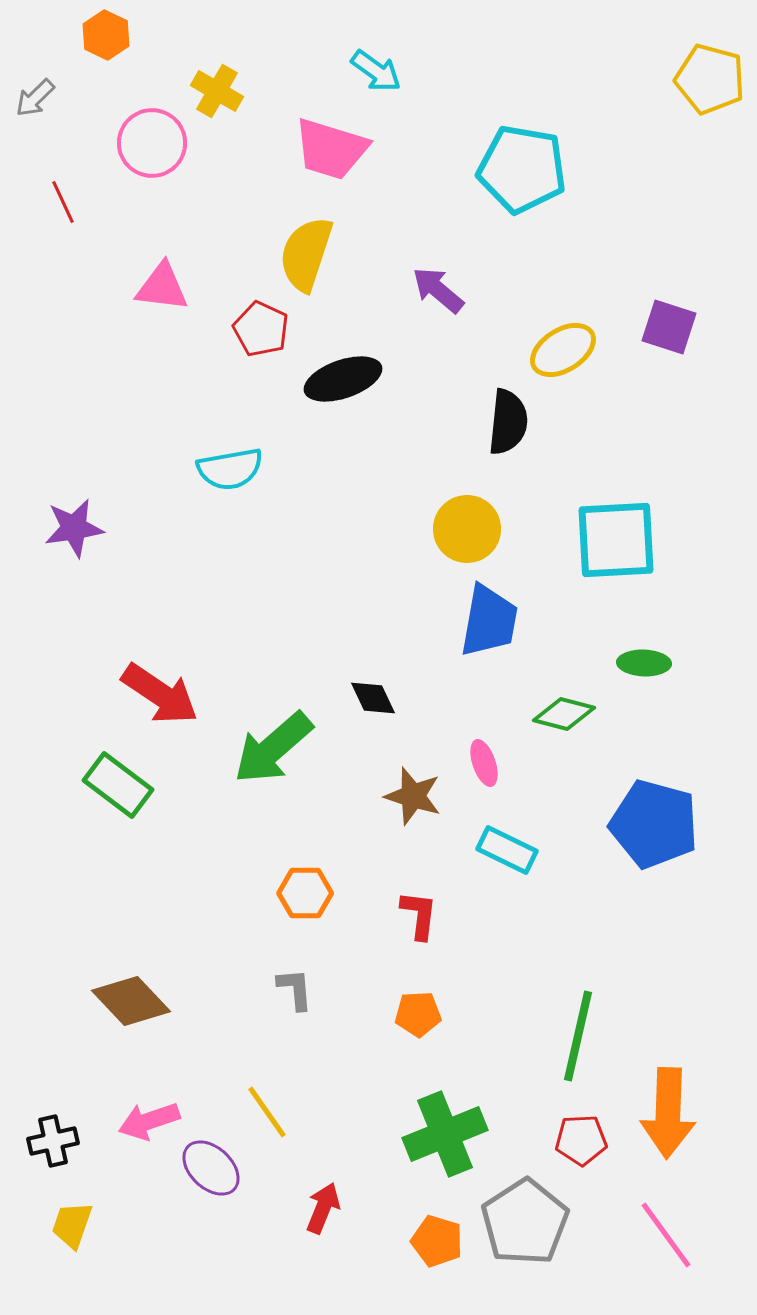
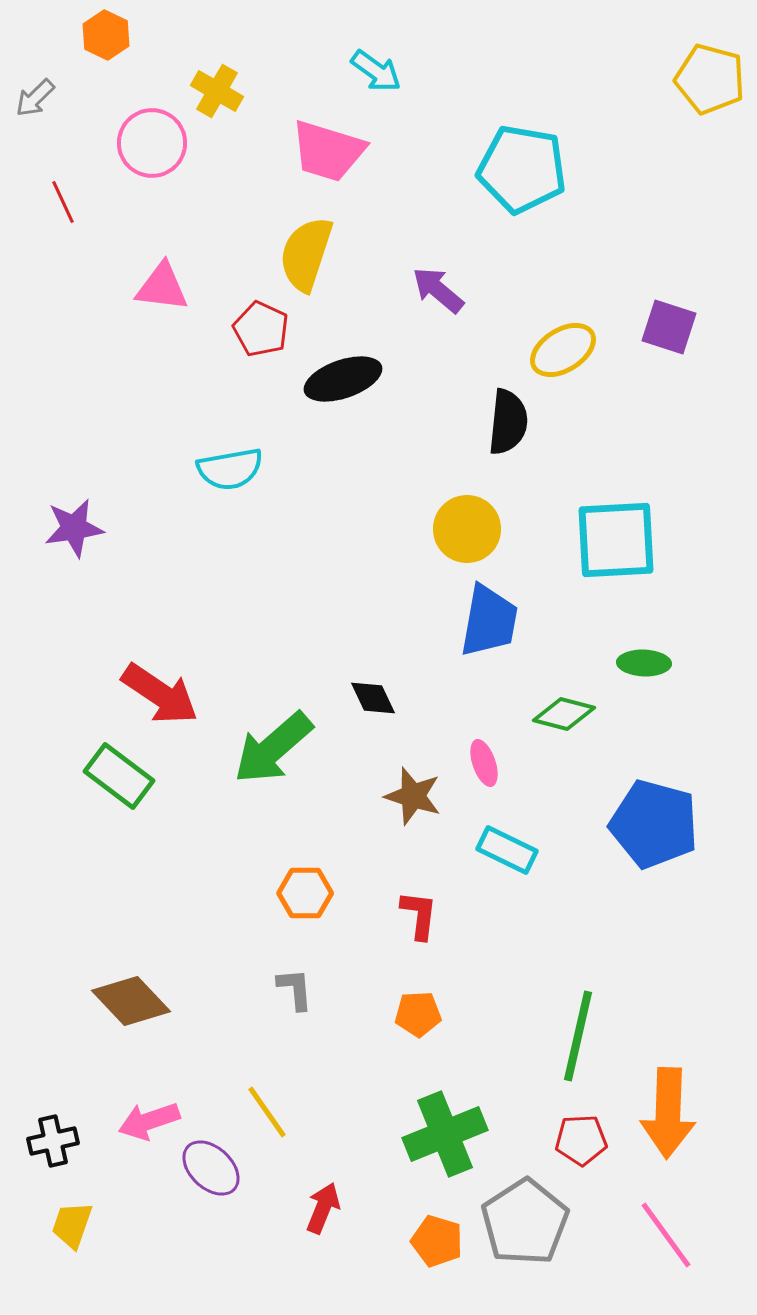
pink trapezoid at (331, 149): moved 3 px left, 2 px down
green rectangle at (118, 785): moved 1 px right, 9 px up
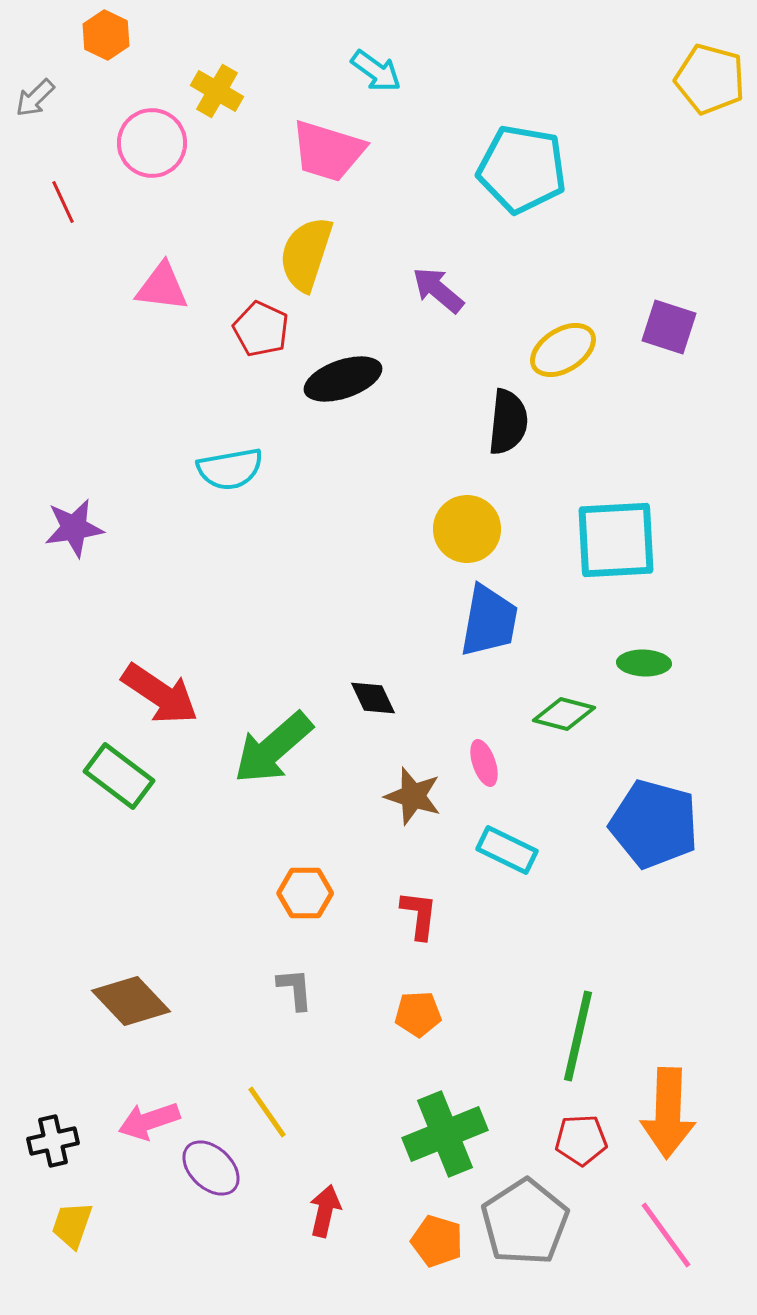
red arrow at (323, 1208): moved 2 px right, 3 px down; rotated 9 degrees counterclockwise
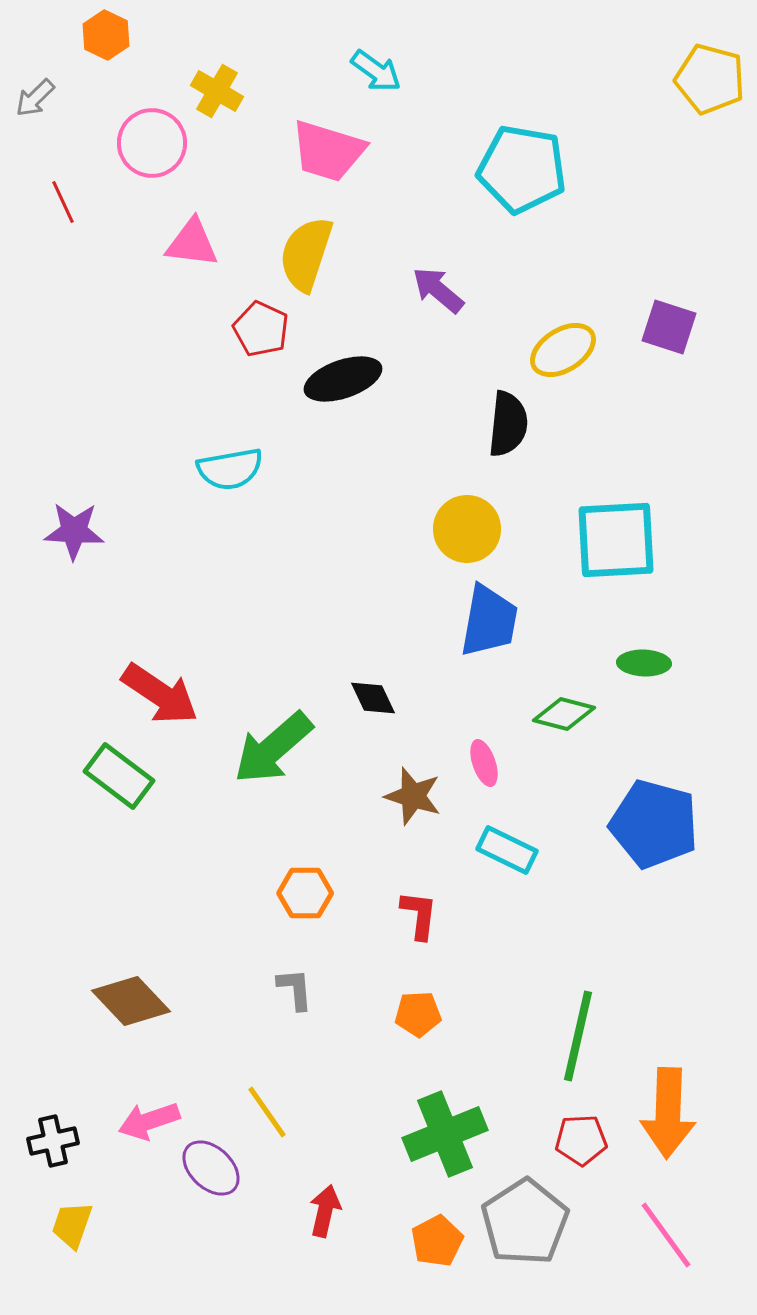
pink triangle at (162, 287): moved 30 px right, 44 px up
black semicircle at (508, 422): moved 2 px down
purple star at (74, 528): moved 3 px down; rotated 12 degrees clockwise
orange pentagon at (437, 1241): rotated 27 degrees clockwise
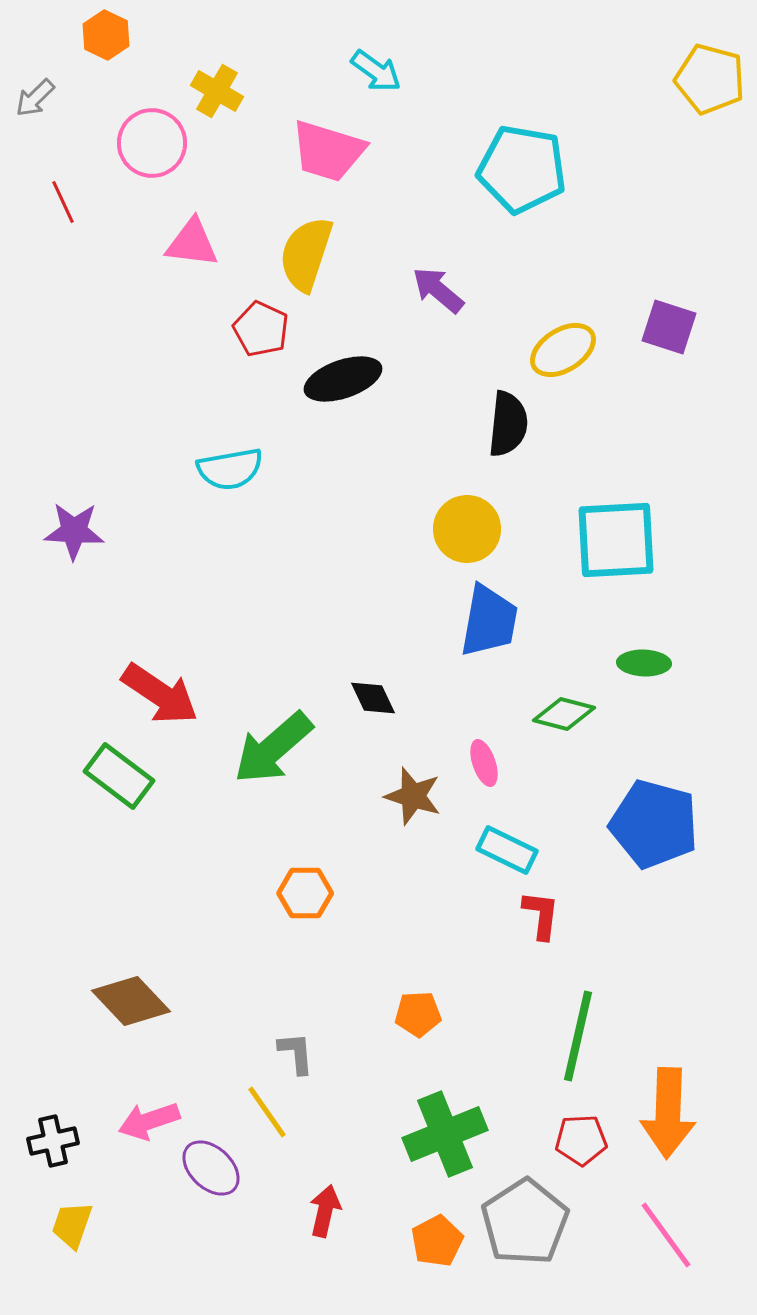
red L-shape at (419, 915): moved 122 px right
gray L-shape at (295, 989): moved 1 px right, 64 px down
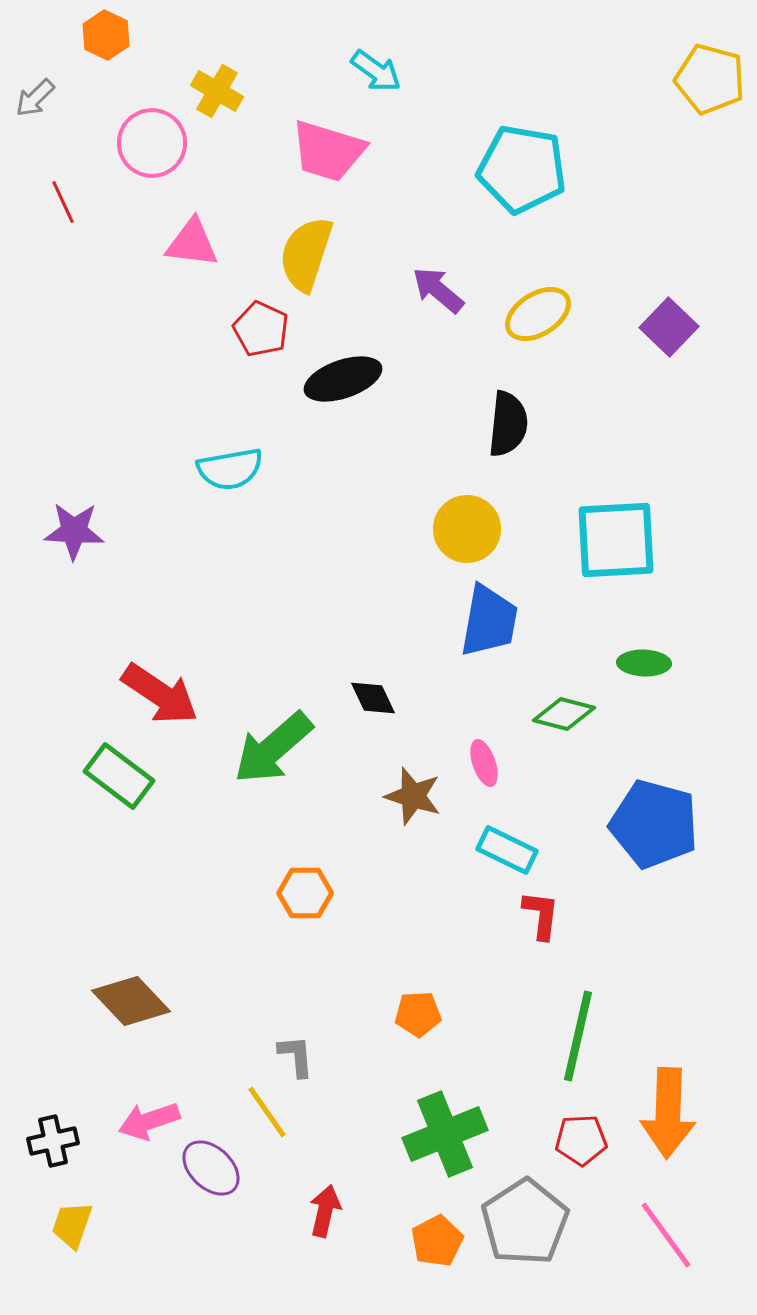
purple square at (669, 327): rotated 26 degrees clockwise
yellow ellipse at (563, 350): moved 25 px left, 36 px up
gray L-shape at (296, 1053): moved 3 px down
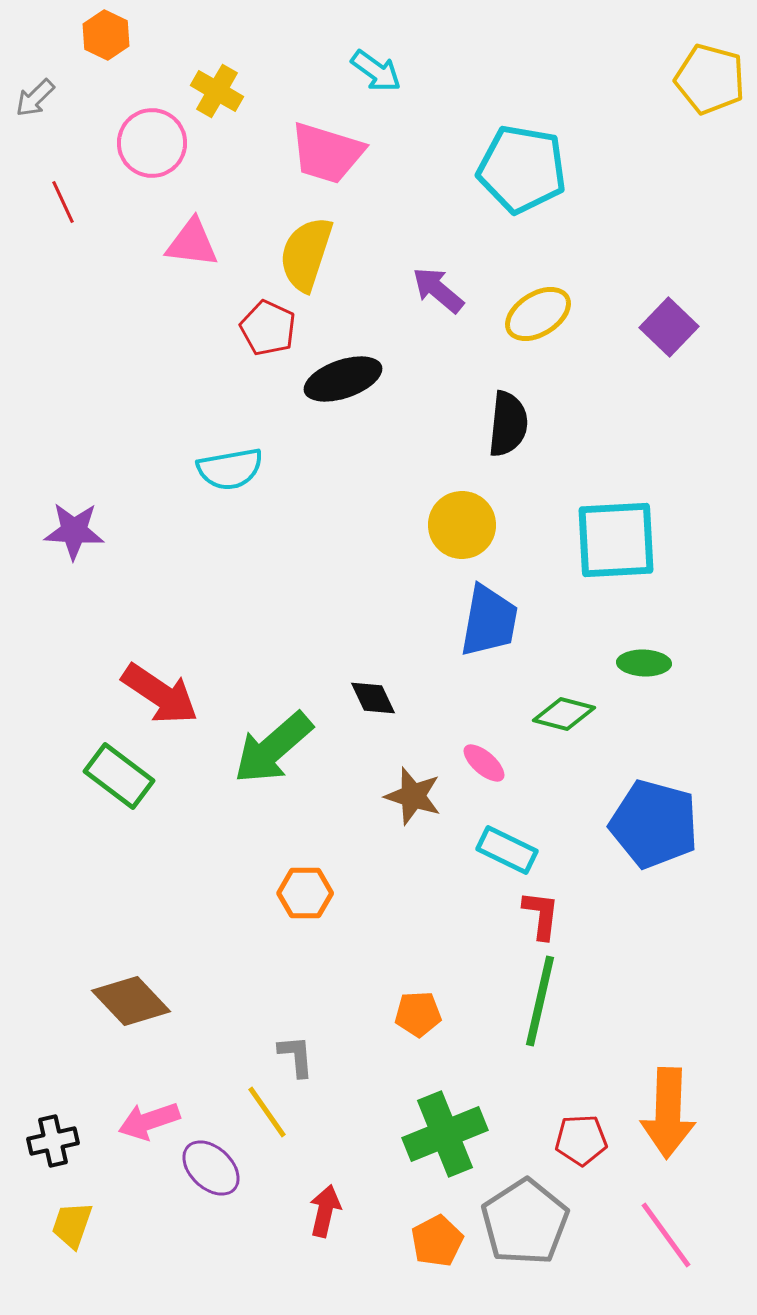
pink trapezoid at (328, 151): moved 1 px left, 2 px down
red pentagon at (261, 329): moved 7 px right, 1 px up
yellow circle at (467, 529): moved 5 px left, 4 px up
pink ellipse at (484, 763): rotated 30 degrees counterclockwise
green line at (578, 1036): moved 38 px left, 35 px up
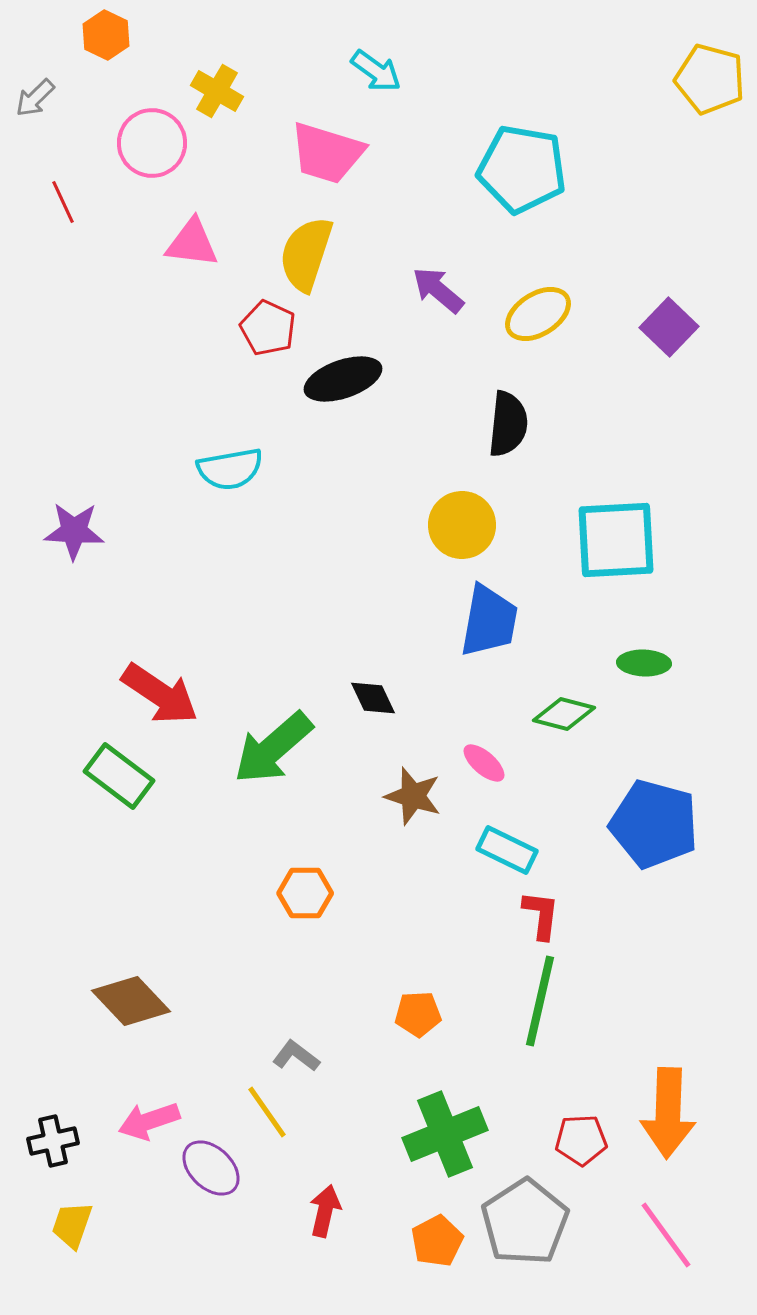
gray L-shape at (296, 1056): rotated 48 degrees counterclockwise
